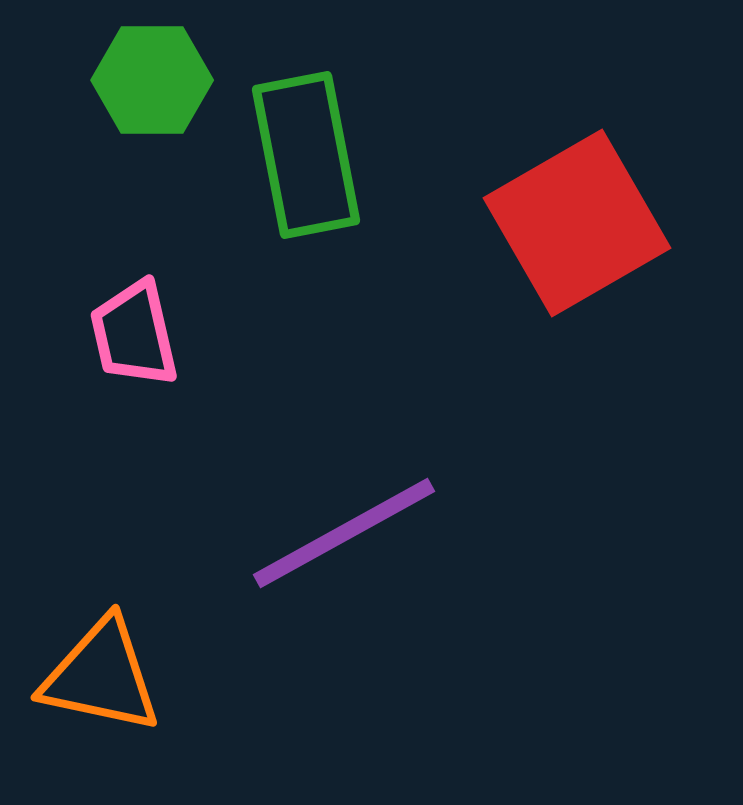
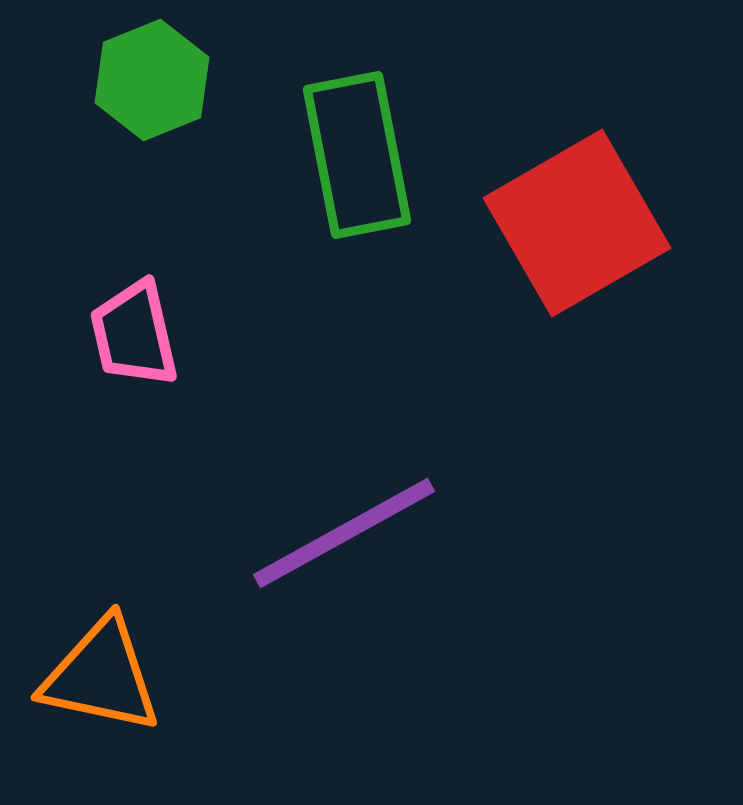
green hexagon: rotated 22 degrees counterclockwise
green rectangle: moved 51 px right
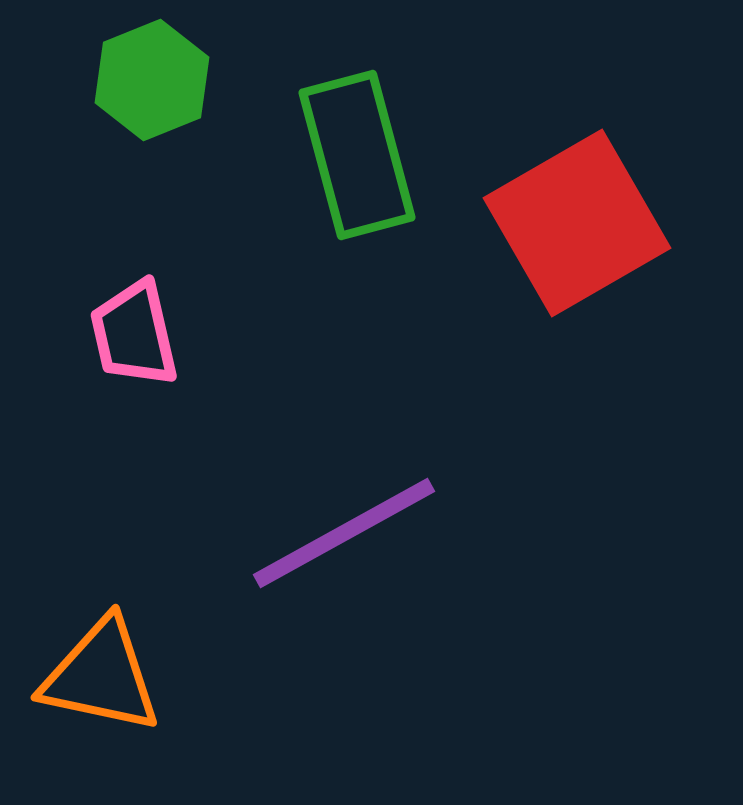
green rectangle: rotated 4 degrees counterclockwise
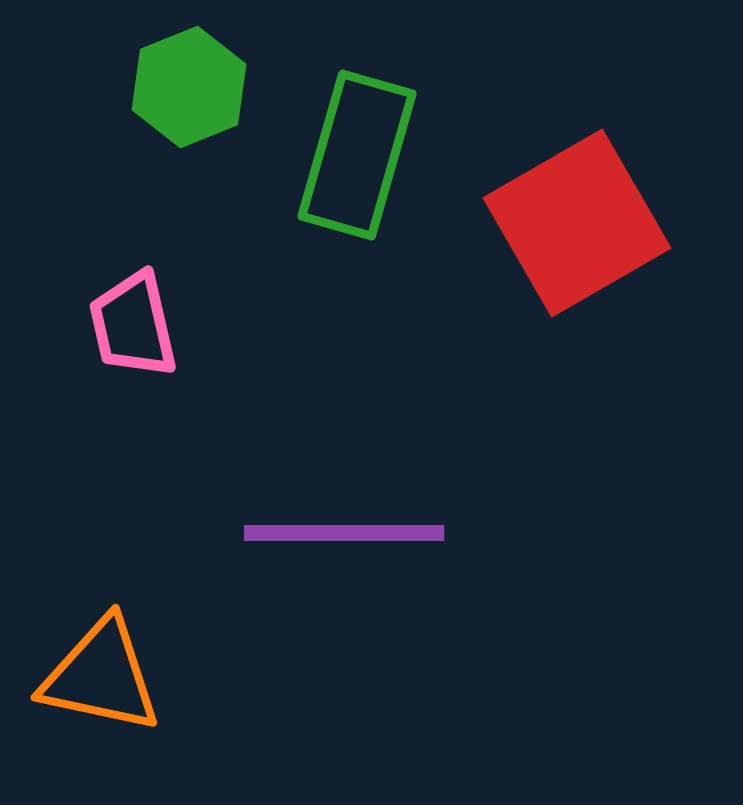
green hexagon: moved 37 px right, 7 px down
green rectangle: rotated 31 degrees clockwise
pink trapezoid: moved 1 px left, 9 px up
purple line: rotated 29 degrees clockwise
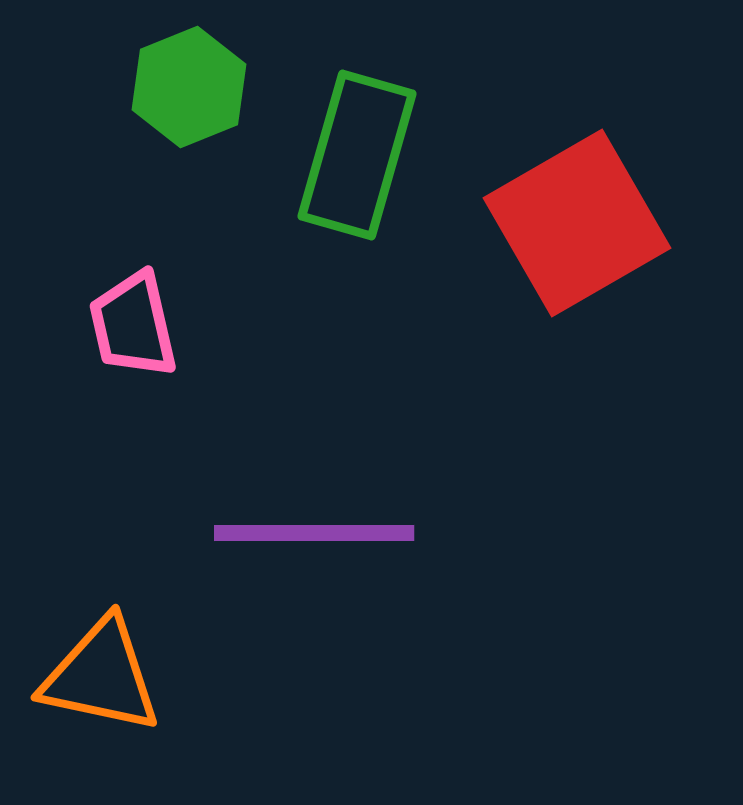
purple line: moved 30 px left
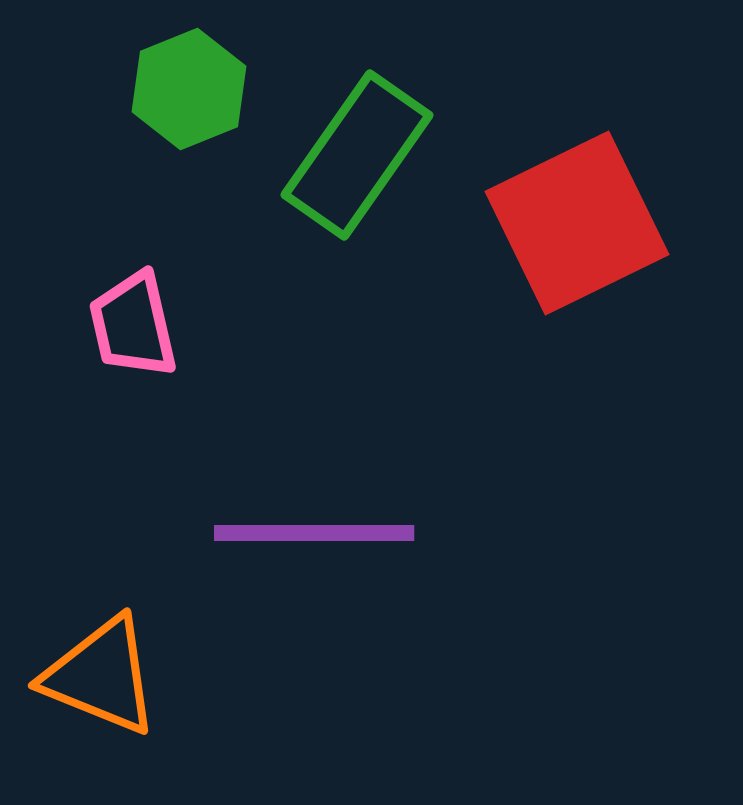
green hexagon: moved 2 px down
green rectangle: rotated 19 degrees clockwise
red square: rotated 4 degrees clockwise
orange triangle: rotated 10 degrees clockwise
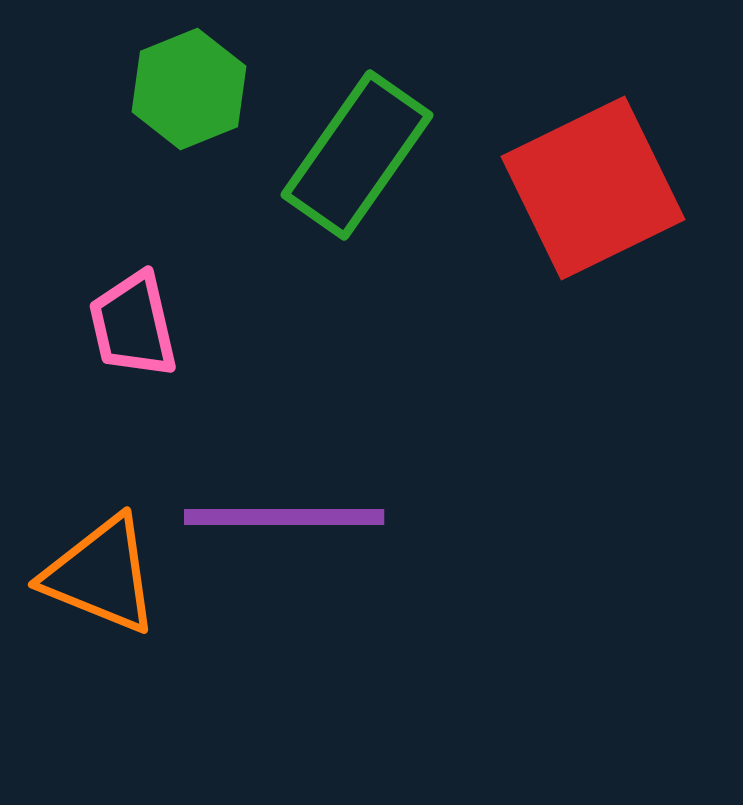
red square: moved 16 px right, 35 px up
purple line: moved 30 px left, 16 px up
orange triangle: moved 101 px up
